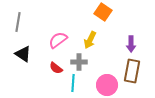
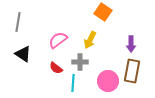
gray cross: moved 1 px right
pink circle: moved 1 px right, 4 px up
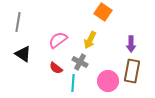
gray cross: rotated 28 degrees clockwise
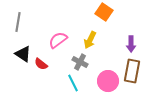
orange square: moved 1 px right
red semicircle: moved 15 px left, 4 px up
cyan line: rotated 30 degrees counterclockwise
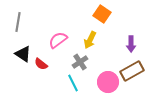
orange square: moved 2 px left, 2 px down
gray cross: rotated 28 degrees clockwise
brown rectangle: rotated 50 degrees clockwise
pink circle: moved 1 px down
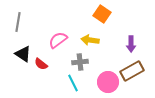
yellow arrow: rotated 72 degrees clockwise
gray cross: rotated 28 degrees clockwise
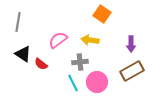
pink circle: moved 11 px left
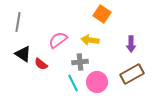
brown rectangle: moved 3 px down
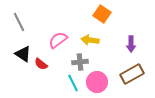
gray line: moved 1 px right; rotated 36 degrees counterclockwise
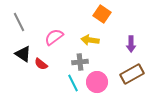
pink semicircle: moved 4 px left, 3 px up
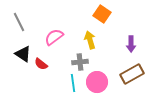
yellow arrow: rotated 66 degrees clockwise
cyan line: rotated 18 degrees clockwise
